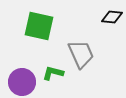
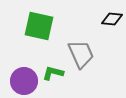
black diamond: moved 2 px down
purple circle: moved 2 px right, 1 px up
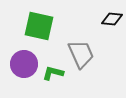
purple circle: moved 17 px up
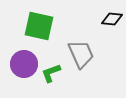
green L-shape: moved 2 px left; rotated 35 degrees counterclockwise
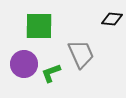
green square: rotated 12 degrees counterclockwise
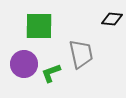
gray trapezoid: rotated 12 degrees clockwise
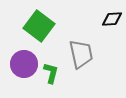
black diamond: rotated 10 degrees counterclockwise
green square: rotated 36 degrees clockwise
green L-shape: rotated 125 degrees clockwise
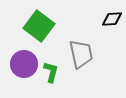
green L-shape: moved 1 px up
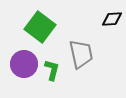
green square: moved 1 px right, 1 px down
green L-shape: moved 1 px right, 2 px up
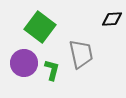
purple circle: moved 1 px up
